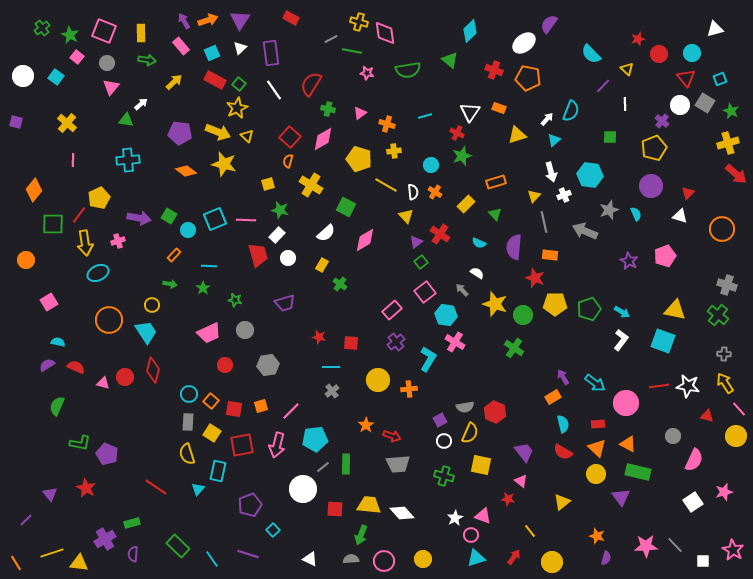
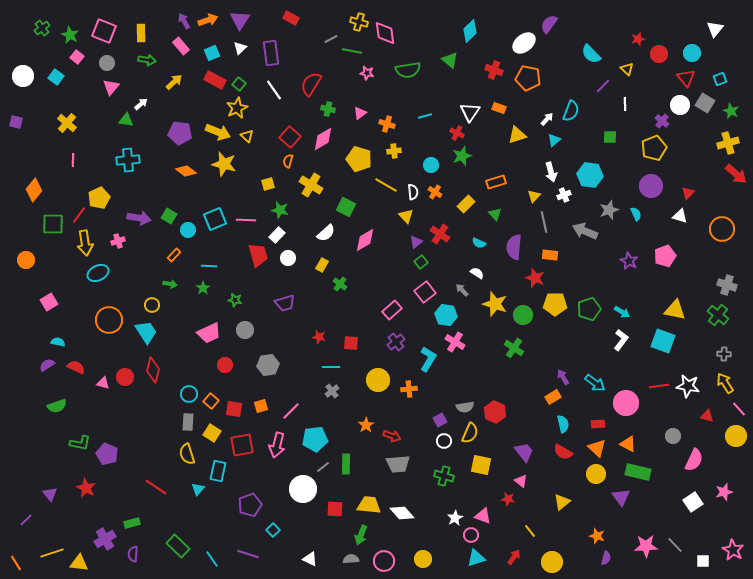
white triangle at (715, 29): rotated 36 degrees counterclockwise
green semicircle at (57, 406): rotated 132 degrees counterclockwise
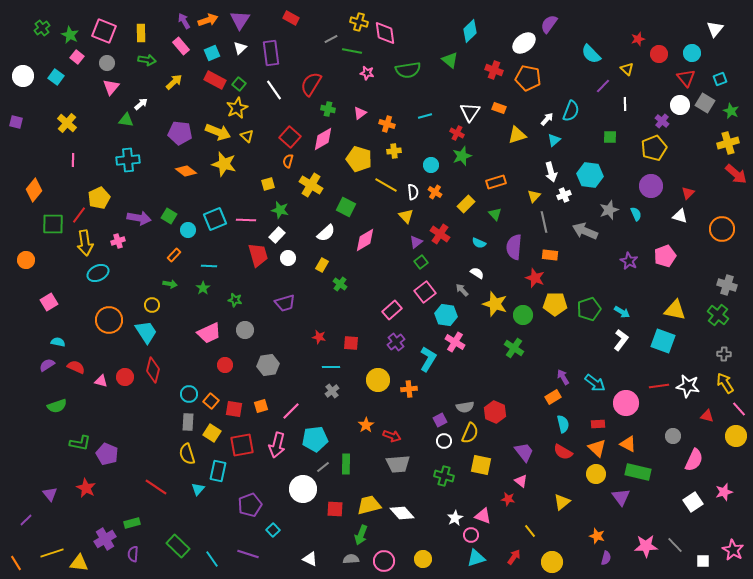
pink triangle at (103, 383): moved 2 px left, 2 px up
yellow trapezoid at (369, 505): rotated 20 degrees counterclockwise
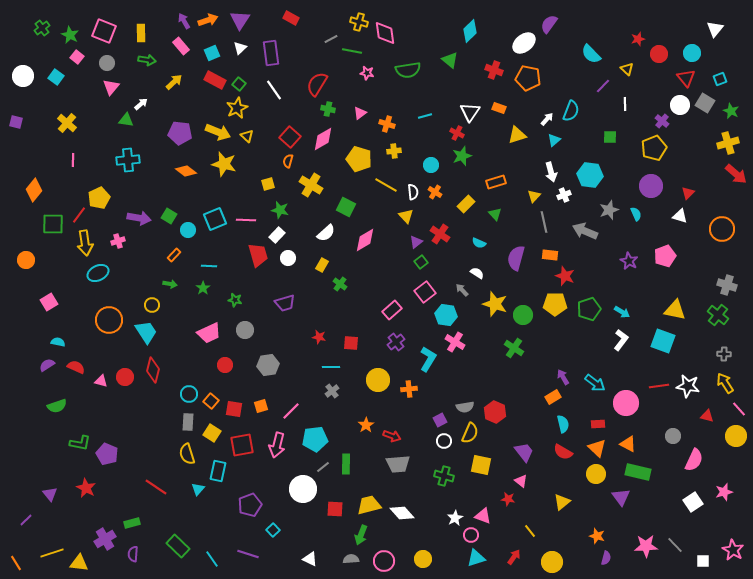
red semicircle at (311, 84): moved 6 px right
purple semicircle at (514, 247): moved 2 px right, 11 px down; rotated 10 degrees clockwise
red star at (535, 278): moved 30 px right, 2 px up
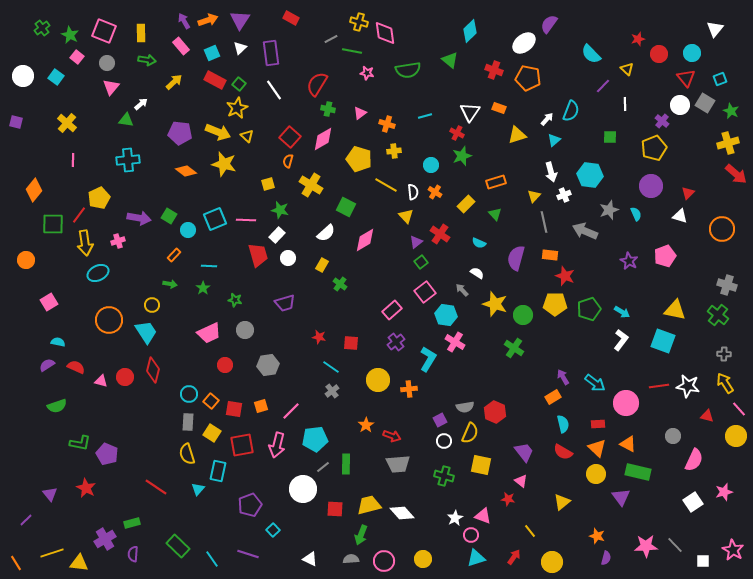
cyan line at (331, 367): rotated 36 degrees clockwise
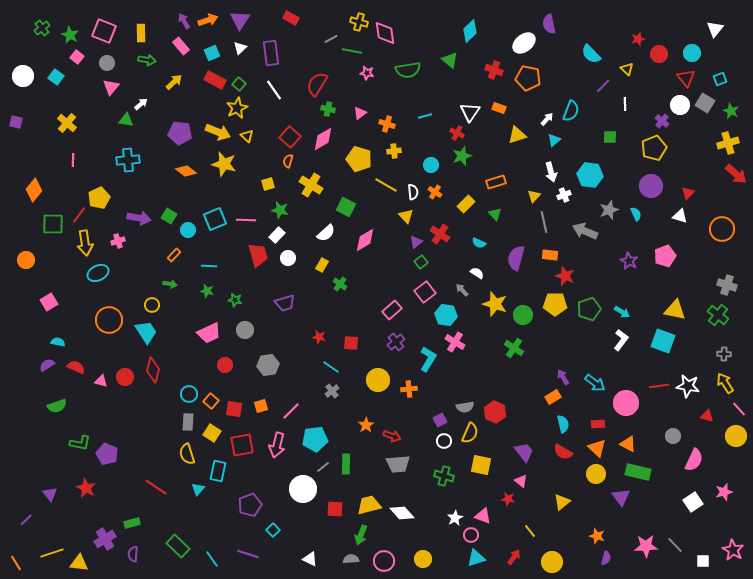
purple semicircle at (549, 24): rotated 48 degrees counterclockwise
green star at (203, 288): moved 4 px right, 3 px down; rotated 24 degrees counterclockwise
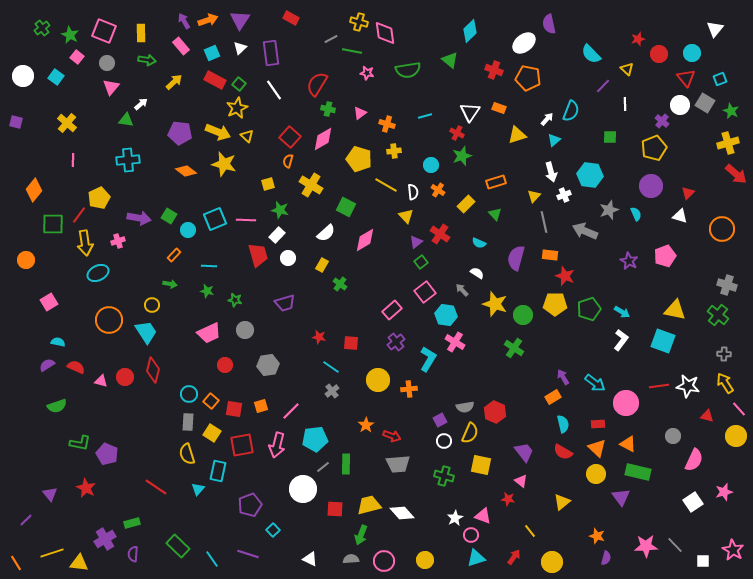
orange cross at (435, 192): moved 3 px right, 2 px up
yellow circle at (423, 559): moved 2 px right, 1 px down
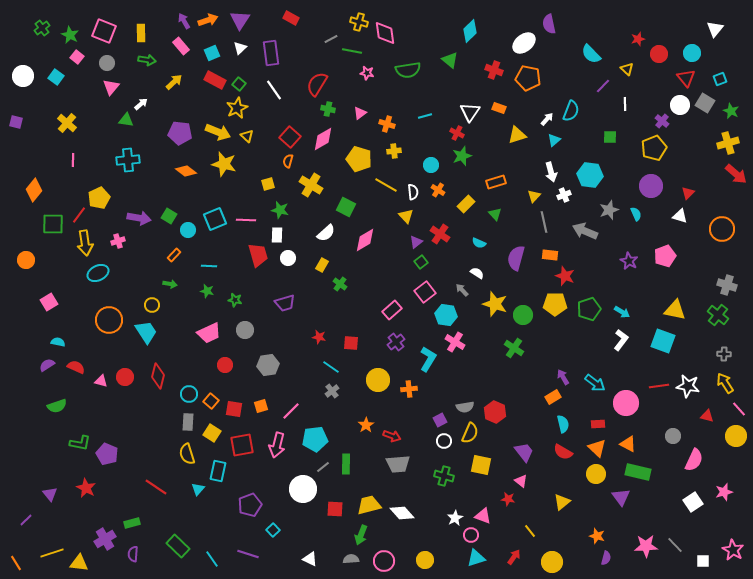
white rectangle at (277, 235): rotated 42 degrees counterclockwise
red diamond at (153, 370): moved 5 px right, 6 px down
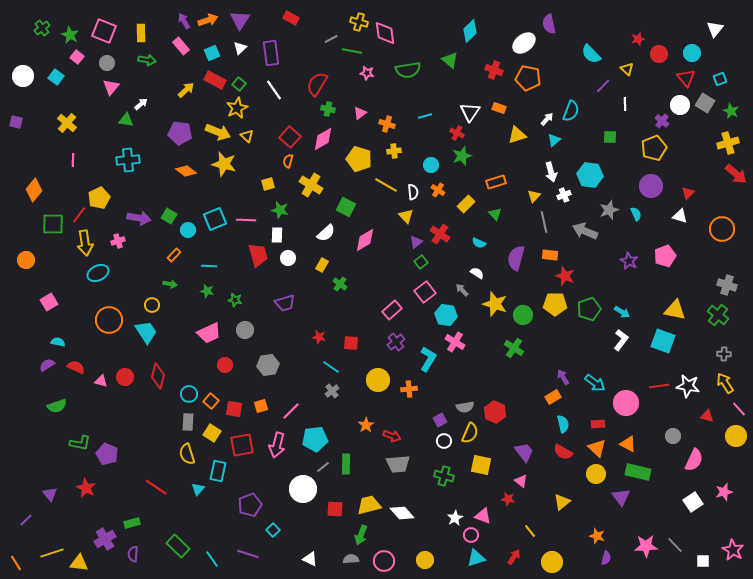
yellow arrow at (174, 82): moved 12 px right, 8 px down
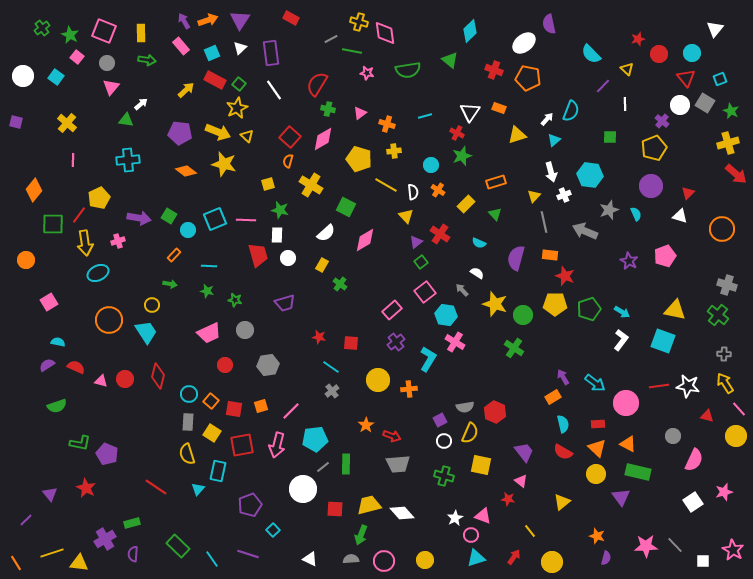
red circle at (125, 377): moved 2 px down
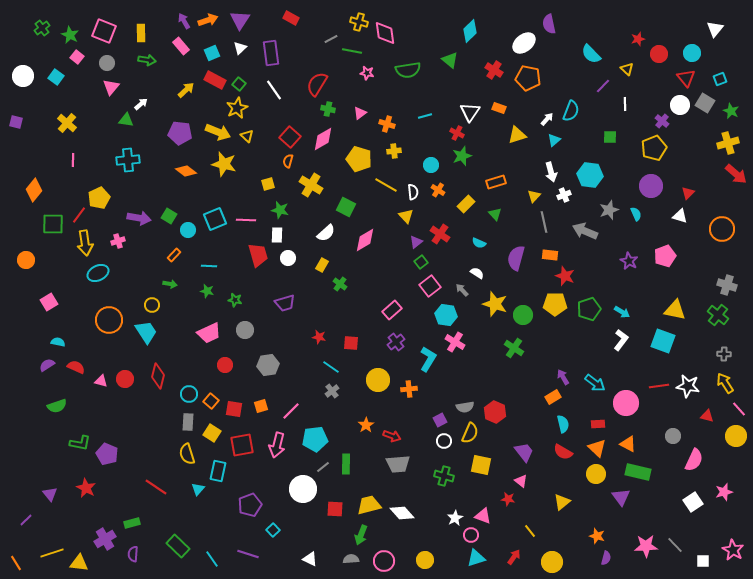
red cross at (494, 70): rotated 12 degrees clockwise
pink square at (425, 292): moved 5 px right, 6 px up
